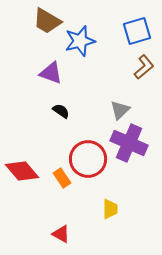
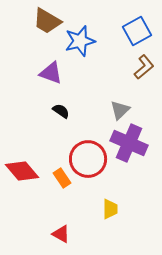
blue square: rotated 12 degrees counterclockwise
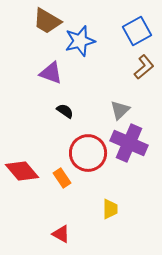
black semicircle: moved 4 px right
red circle: moved 6 px up
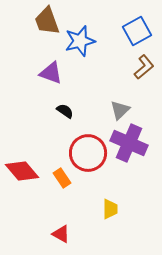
brown trapezoid: rotated 40 degrees clockwise
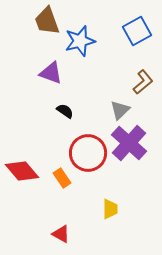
brown L-shape: moved 1 px left, 15 px down
purple cross: rotated 18 degrees clockwise
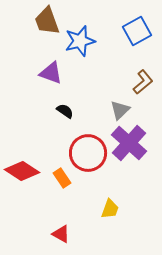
red diamond: rotated 16 degrees counterclockwise
yellow trapezoid: rotated 20 degrees clockwise
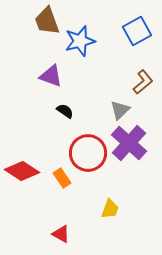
purple triangle: moved 3 px down
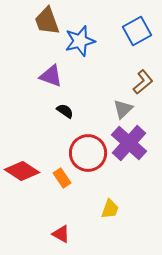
gray triangle: moved 3 px right, 1 px up
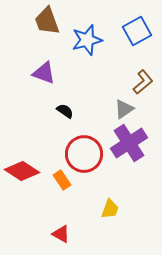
blue star: moved 7 px right, 1 px up
purple triangle: moved 7 px left, 3 px up
gray triangle: moved 1 px right; rotated 10 degrees clockwise
purple cross: rotated 15 degrees clockwise
red circle: moved 4 px left, 1 px down
orange rectangle: moved 2 px down
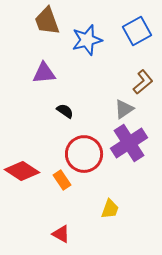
purple triangle: rotated 25 degrees counterclockwise
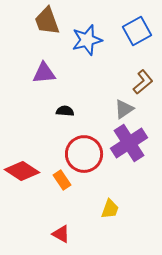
black semicircle: rotated 30 degrees counterclockwise
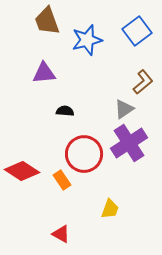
blue square: rotated 8 degrees counterclockwise
